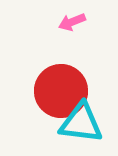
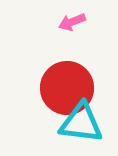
red circle: moved 6 px right, 3 px up
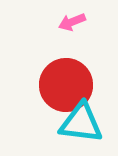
red circle: moved 1 px left, 3 px up
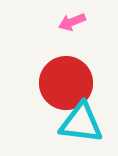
red circle: moved 2 px up
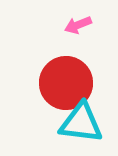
pink arrow: moved 6 px right, 3 px down
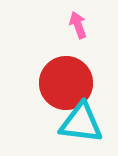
pink arrow: rotated 92 degrees clockwise
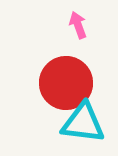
cyan triangle: moved 2 px right
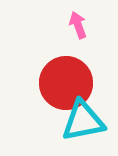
cyan triangle: moved 2 px up; rotated 18 degrees counterclockwise
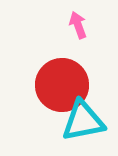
red circle: moved 4 px left, 2 px down
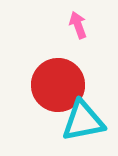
red circle: moved 4 px left
